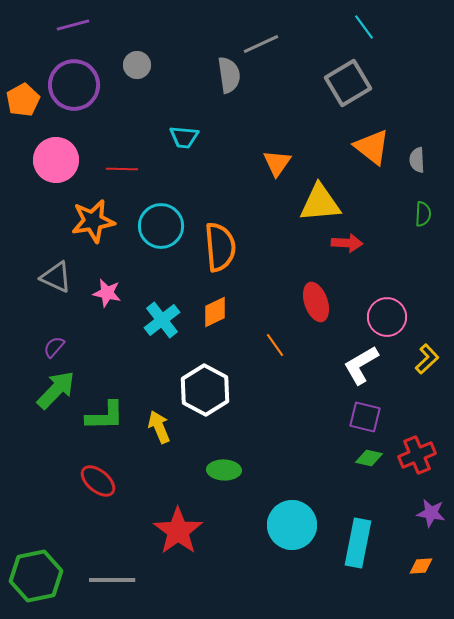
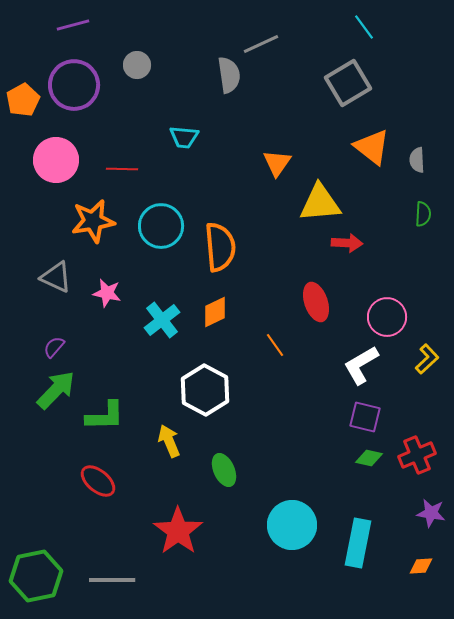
yellow arrow at (159, 427): moved 10 px right, 14 px down
green ellipse at (224, 470): rotated 64 degrees clockwise
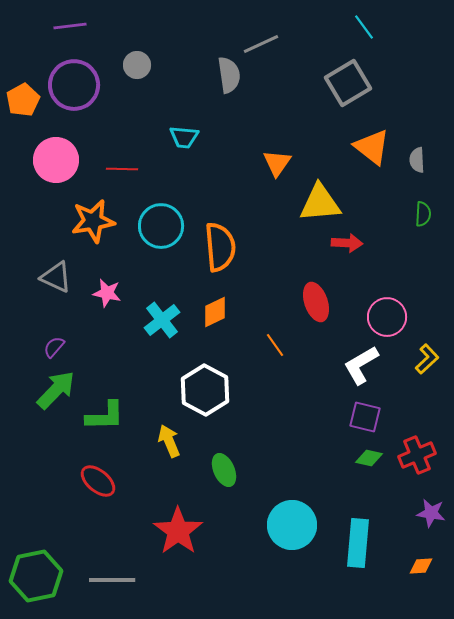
purple line at (73, 25): moved 3 px left, 1 px down; rotated 8 degrees clockwise
cyan rectangle at (358, 543): rotated 6 degrees counterclockwise
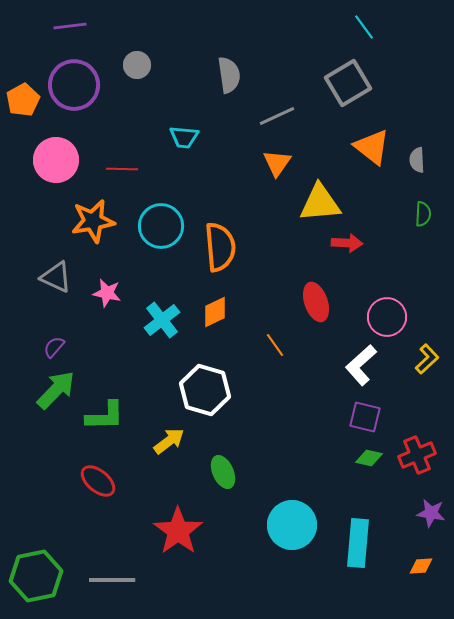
gray line at (261, 44): moved 16 px right, 72 px down
white L-shape at (361, 365): rotated 12 degrees counterclockwise
white hexagon at (205, 390): rotated 12 degrees counterclockwise
yellow arrow at (169, 441): rotated 76 degrees clockwise
green ellipse at (224, 470): moved 1 px left, 2 px down
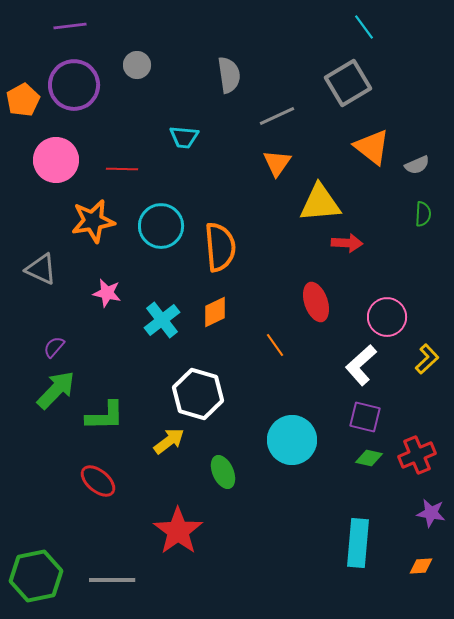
gray semicircle at (417, 160): moved 5 px down; rotated 110 degrees counterclockwise
gray triangle at (56, 277): moved 15 px left, 8 px up
white hexagon at (205, 390): moved 7 px left, 4 px down
cyan circle at (292, 525): moved 85 px up
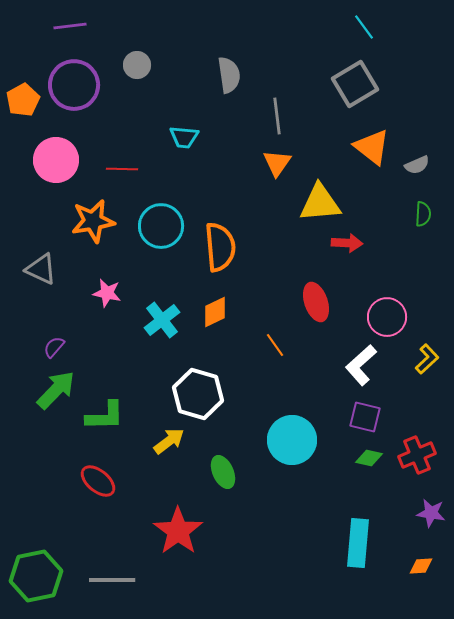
gray square at (348, 83): moved 7 px right, 1 px down
gray line at (277, 116): rotated 72 degrees counterclockwise
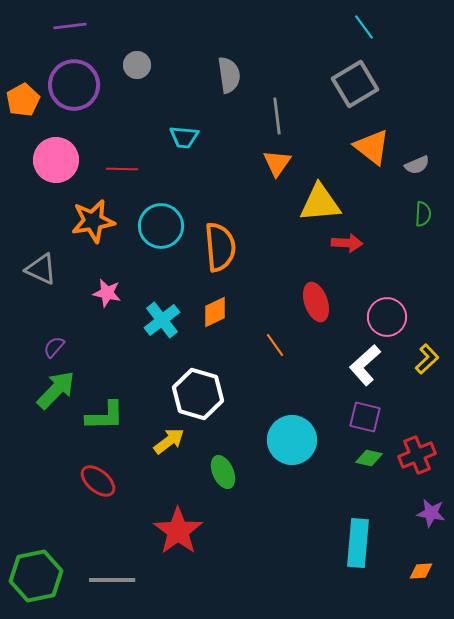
white L-shape at (361, 365): moved 4 px right
orange diamond at (421, 566): moved 5 px down
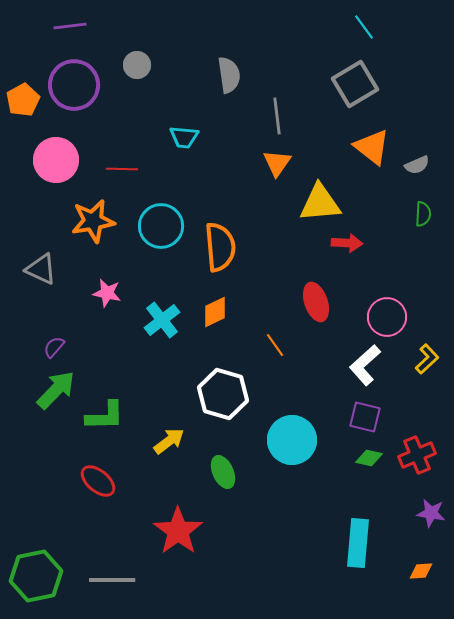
white hexagon at (198, 394): moved 25 px right
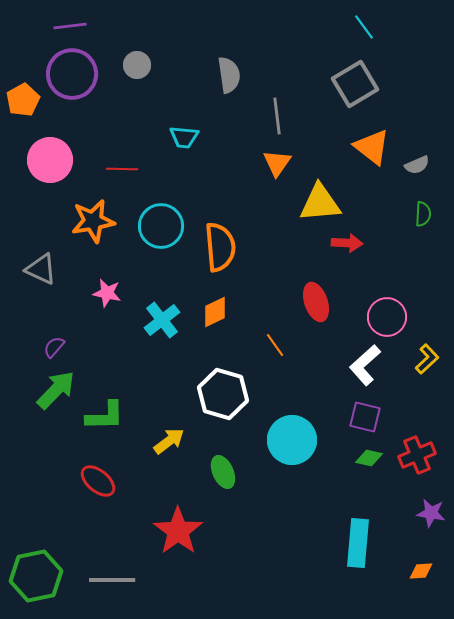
purple circle at (74, 85): moved 2 px left, 11 px up
pink circle at (56, 160): moved 6 px left
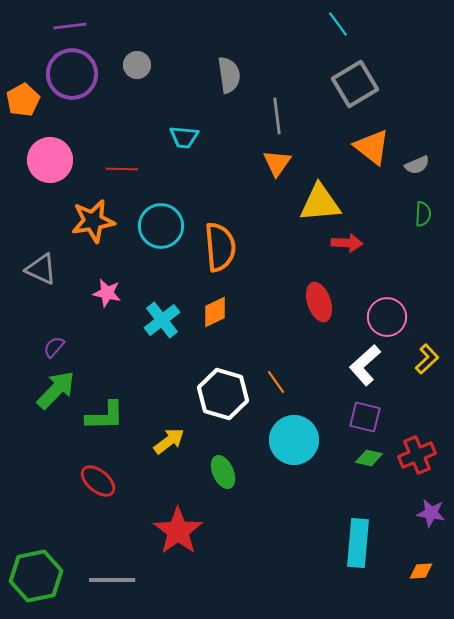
cyan line at (364, 27): moved 26 px left, 3 px up
red ellipse at (316, 302): moved 3 px right
orange line at (275, 345): moved 1 px right, 37 px down
cyan circle at (292, 440): moved 2 px right
